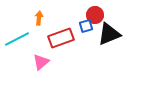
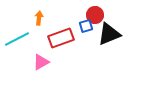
pink triangle: rotated 12 degrees clockwise
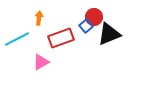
red circle: moved 1 px left, 2 px down
blue square: rotated 24 degrees counterclockwise
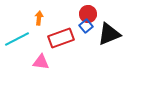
red circle: moved 6 px left, 3 px up
pink triangle: rotated 36 degrees clockwise
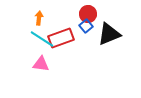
cyan line: moved 25 px right; rotated 60 degrees clockwise
pink triangle: moved 2 px down
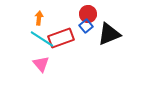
pink triangle: rotated 42 degrees clockwise
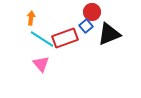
red circle: moved 4 px right, 2 px up
orange arrow: moved 8 px left
red rectangle: moved 4 px right
